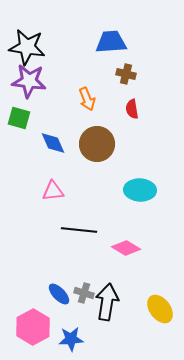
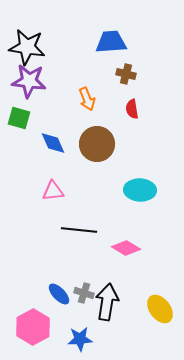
blue star: moved 9 px right
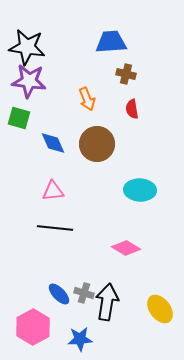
black line: moved 24 px left, 2 px up
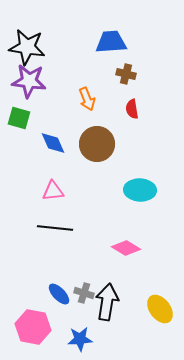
pink hexagon: rotated 20 degrees counterclockwise
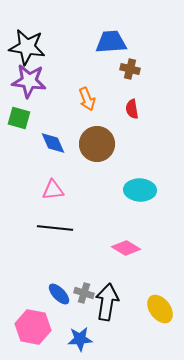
brown cross: moved 4 px right, 5 px up
pink triangle: moved 1 px up
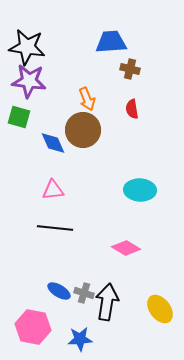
green square: moved 1 px up
brown circle: moved 14 px left, 14 px up
blue ellipse: moved 3 px up; rotated 15 degrees counterclockwise
